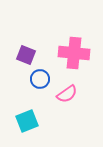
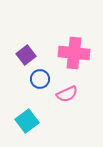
purple square: rotated 30 degrees clockwise
pink semicircle: rotated 10 degrees clockwise
cyan square: rotated 15 degrees counterclockwise
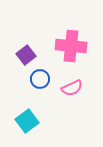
pink cross: moved 3 px left, 7 px up
pink semicircle: moved 5 px right, 6 px up
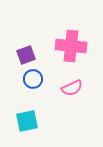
purple square: rotated 18 degrees clockwise
blue circle: moved 7 px left
cyan square: rotated 25 degrees clockwise
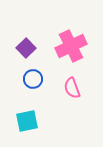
pink cross: rotated 32 degrees counterclockwise
purple square: moved 7 px up; rotated 24 degrees counterclockwise
pink semicircle: rotated 95 degrees clockwise
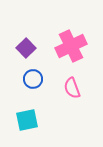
cyan square: moved 1 px up
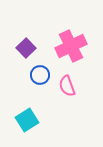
blue circle: moved 7 px right, 4 px up
pink semicircle: moved 5 px left, 2 px up
cyan square: rotated 20 degrees counterclockwise
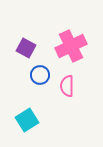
purple square: rotated 18 degrees counterclockwise
pink semicircle: rotated 20 degrees clockwise
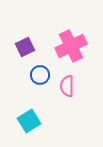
purple square: moved 1 px left, 1 px up; rotated 36 degrees clockwise
cyan square: moved 2 px right, 1 px down
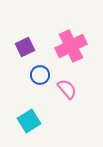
pink semicircle: moved 3 px down; rotated 140 degrees clockwise
